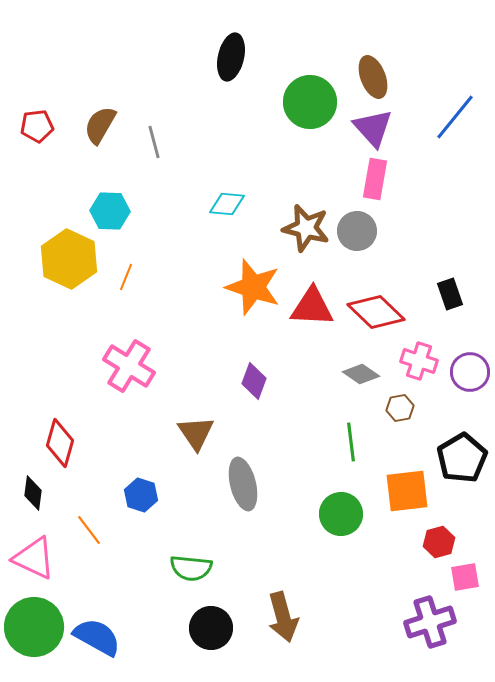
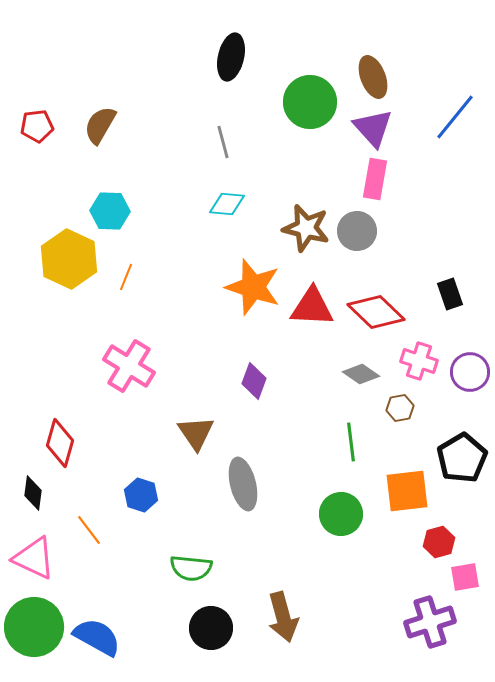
gray line at (154, 142): moved 69 px right
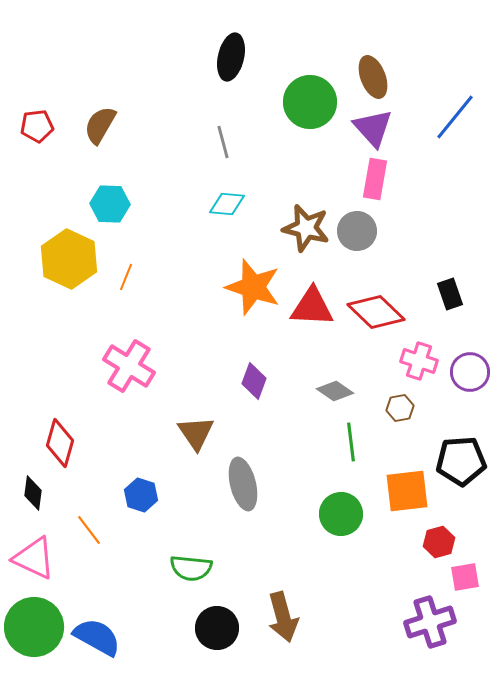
cyan hexagon at (110, 211): moved 7 px up
gray diamond at (361, 374): moved 26 px left, 17 px down
black pentagon at (462, 458): moved 1 px left, 3 px down; rotated 27 degrees clockwise
black circle at (211, 628): moved 6 px right
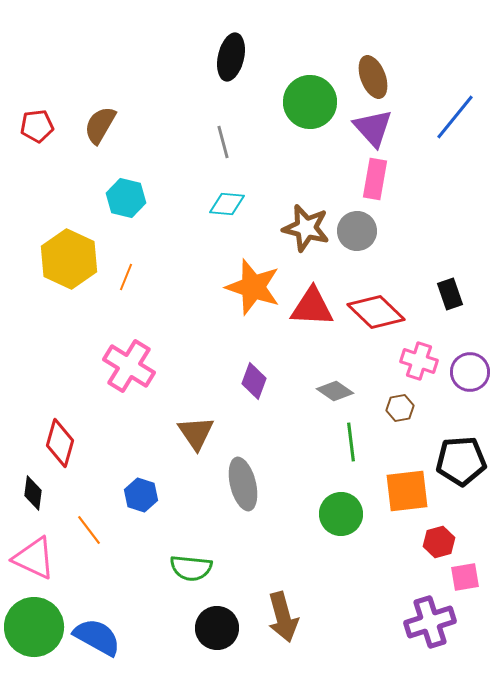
cyan hexagon at (110, 204): moved 16 px right, 6 px up; rotated 12 degrees clockwise
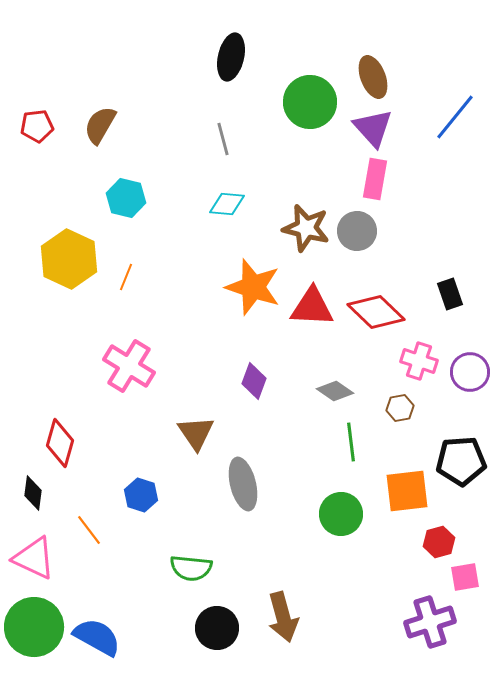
gray line at (223, 142): moved 3 px up
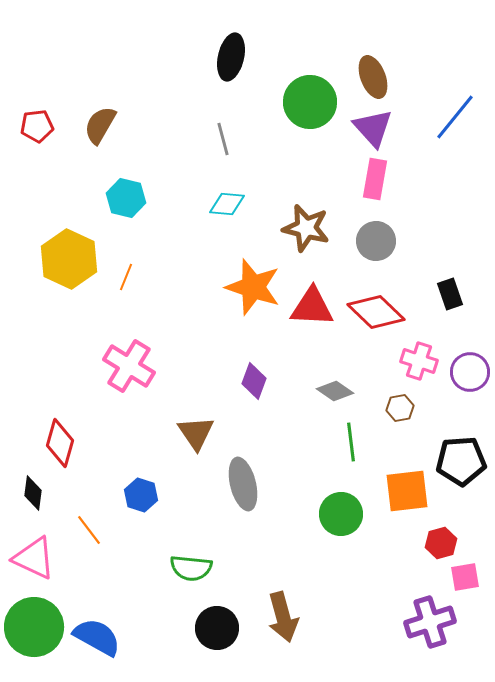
gray circle at (357, 231): moved 19 px right, 10 px down
red hexagon at (439, 542): moved 2 px right, 1 px down
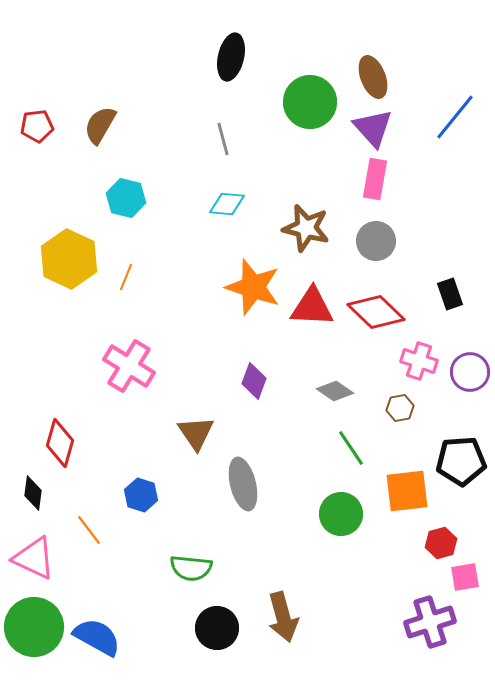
green line at (351, 442): moved 6 px down; rotated 27 degrees counterclockwise
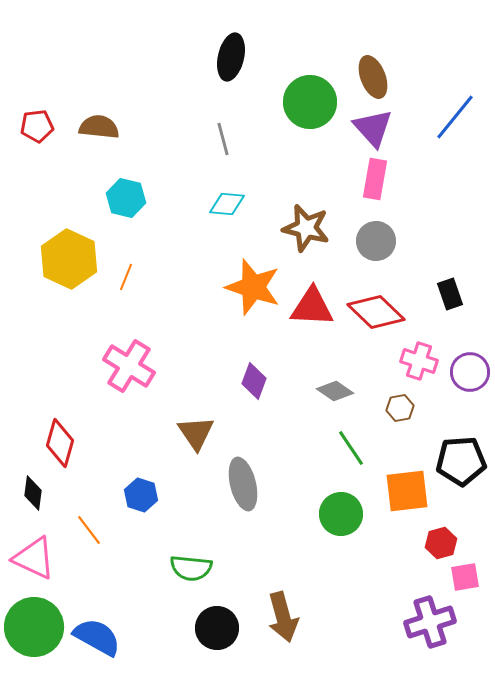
brown semicircle at (100, 125): moved 1 px left, 2 px down; rotated 66 degrees clockwise
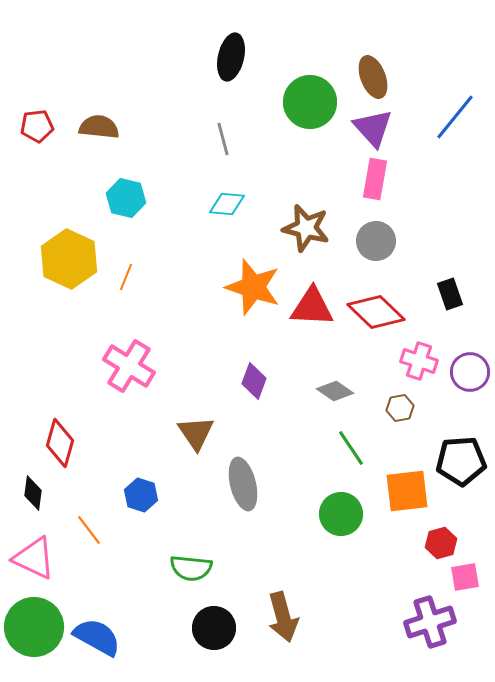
black circle at (217, 628): moved 3 px left
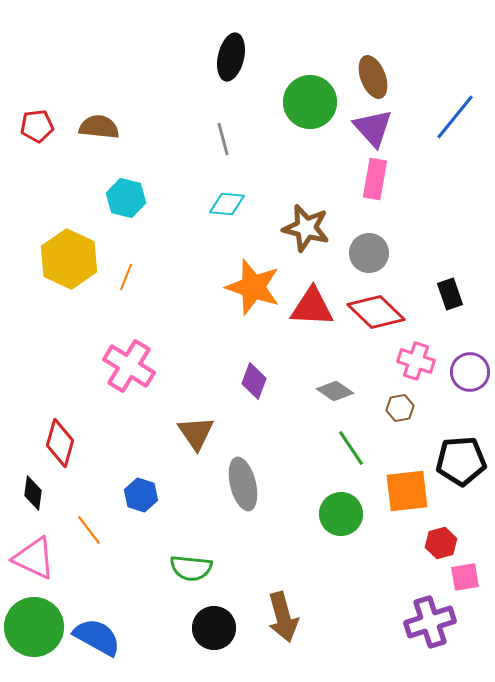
gray circle at (376, 241): moved 7 px left, 12 px down
pink cross at (419, 361): moved 3 px left
